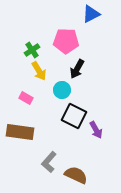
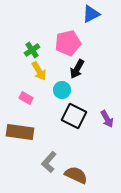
pink pentagon: moved 2 px right, 2 px down; rotated 15 degrees counterclockwise
purple arrow: moved 11 px right, 11 px up
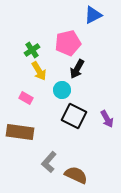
blue triangle: moved 2 px right, 1 px down
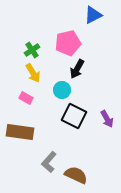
yellow arrow: moved 6 px left, 2 px down
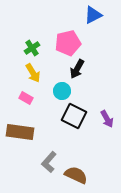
green cross: moved 2 px up
cyan circle: moved 1 px down
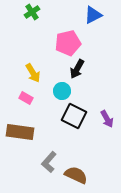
green cross: moved 36 px up
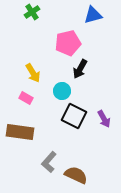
blue triangle: rotated 12 degrees clockwise
black arrow: moved 3 px right
purple arrow: moved 3 px left
